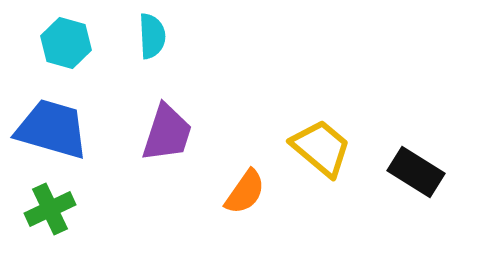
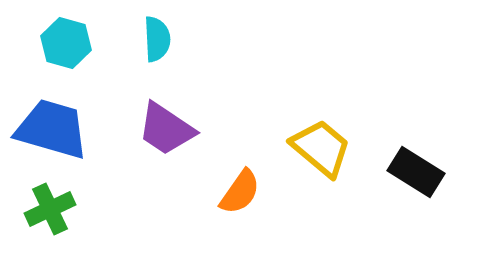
cyan semicircle: moved 5 px right, 3 px down
purple trapezoid: moved 1 px left, 4 px up; rotated 106 degrees clockwise
orange semicircle: moved 5 px left
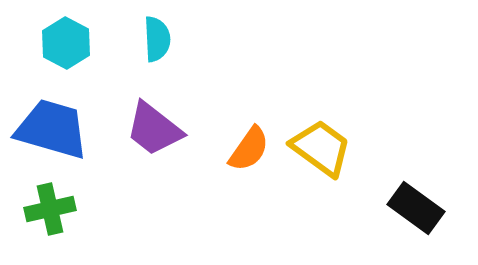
cyan hexagon: rotated 12 degrees clockwise
purple trapezoid: moved 12 px left; rotated 4 degrees clockwise
yellow trapezoid: rotated 4 degrees counterclockwise
black rectangle: moved 36 px down; rotated 4 degrees clockwise
orange semicircle: moved 9 px right, 43 px up
green cross: rotated 12 degrees clockwise
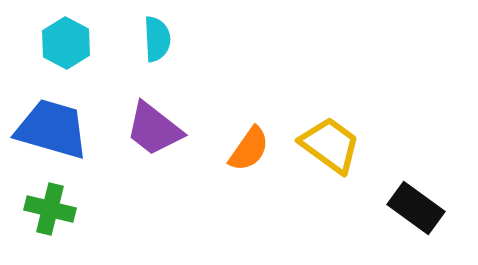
yellow trapezoid: moved 9 px right, 3 px up
green cross: rotated 27 degrees clockwise
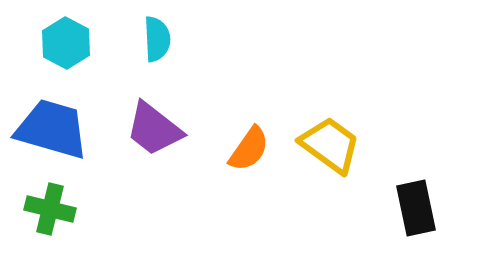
black rectangle: rotated 42 degrees clockwise
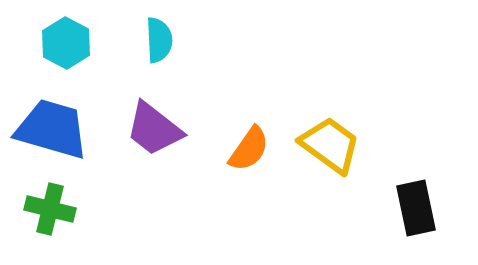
cyan semicircle: moved 2 px right, 1 px down
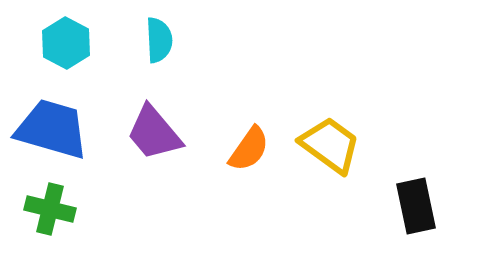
purple trapezoid: moved 4 px down; rotated 12 degrees clockwise
black rectangle: moved 2 px up
